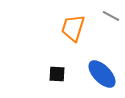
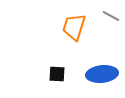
orange trapezoid: moved 1 px right, 1 px up
blue ellipse: rotated 52 degrees counterclockwise
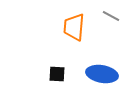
orange trapezoid: rotated 12 degrees counterclockwise
blue ellipse: rotated 16 degrees clockwise
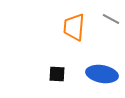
gray line: moved 3 px down
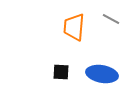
black square: moved 4 px right, 2 px up
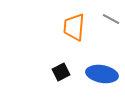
black square: rotated 30 degrees counterclockwise
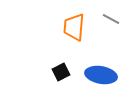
blue ellipse: moved 1 px left, 1 px down
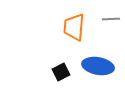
gray line: rotated 30 degrees counterclockwise
blue ellipse: moved 3 px left, 9 px up
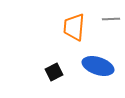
blue ellipse: rotated 8 degrees clockwise
black square: moved 7 px left
